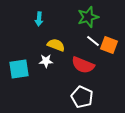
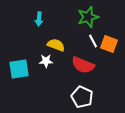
white line: rotated 24 degrees clockwise
orange square: moved 1 px up
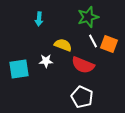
yellow semicircle: moved 7 px right
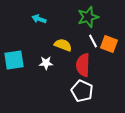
cyan arrow: rotated 104 degrees clockwise
white star: moved 2 px down
red semicircle: rotated 70 degrees clockwise
cyan square: moved 5 px left, 9 px up
white pentagon: moved 6 px up
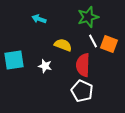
white star: moved 1 px left, 3 px down; rotated 16 degrees clockwise
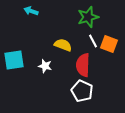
cyan arrow: moved 8 px left, 8 px up
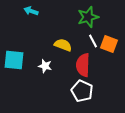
cyan square: rotated 15 degrees clockwise
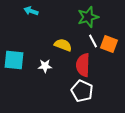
white star: rotated 16 degrees counterclockwise
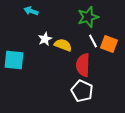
white star: moved 27 px up; rotated 24 degrees counterclockwise
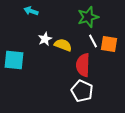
orange square: rotated 12 degrees counterclockwise
